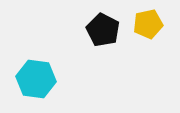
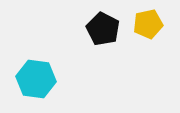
black pentagon: moved 1 px up
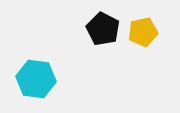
yellow pentagon: moved 5 px left, 8 px down
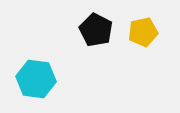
black pentagon: moved 7 px left, 1 px down
